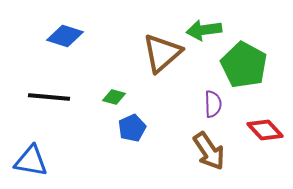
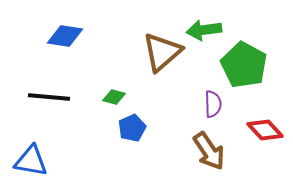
blue diamond: rotated 9 degrees counterclockwise
brown triangle: moved 1 px up
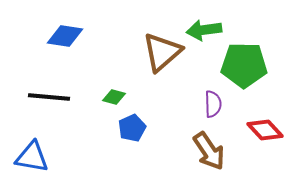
green pentagon: rotated 27 degrees counterclockwise
blue triangle: moved 1 px right, 4 px up
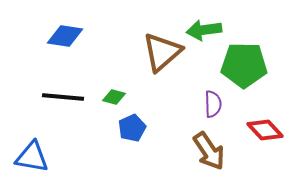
black line: moved 14 px right
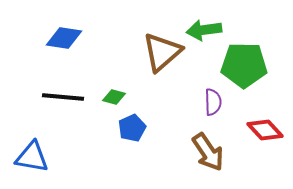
blue diamond: moved 1 px left, 2 px down
purple semicircle: moved 2 px up
brown arrow: moved 1 px left, 1 px down
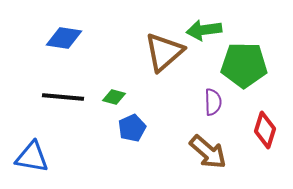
brown triangle: moved 2 px right
red diamond: rotated 60 degrees clockwise
brown arrow: rotated 15 degrees counterclockwise
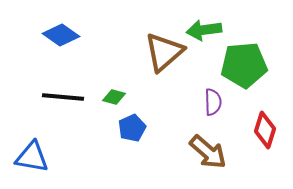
blue diamond: moved 3 px left, 3 px up; rotated 27 degrees clockwise
green pentagon: rotated 6 degrees counterclockwise
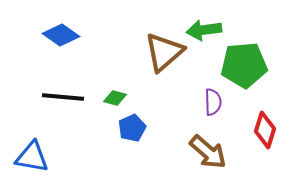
green diamond: moved 1 px right, 1 px down
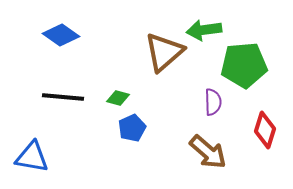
green diamond: moved 3 px right
